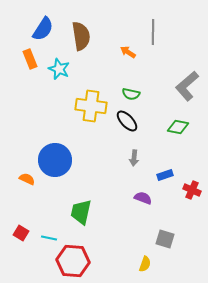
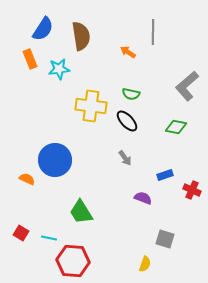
cyan star: rotated 30 degrees counterclockwise
green diamond: moved 2 px left
gray arrow: moved 9 px left; rotated 42 degrees counterclockwise
green trapezoid: rotated 44 degrees counterclockwise
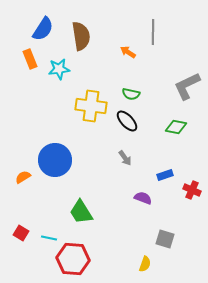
gray L-shape: rotated 16 degrees clockwise
orange semicircle: moved 4 px left, 2 px up; rotated 56 degrees counterclockwise
red hexagon: moved 2 px up
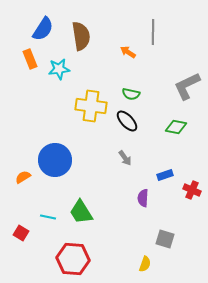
purple semicircle: rotated 108 degrees counterclockwise
cyan line: moved 1 px left, 21 px up
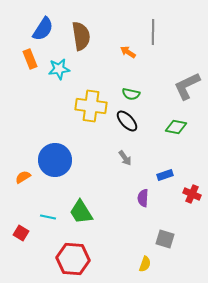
red cross: moved 4 px down
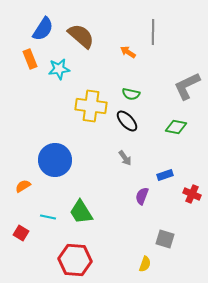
brown semicircle: rotated 40 degrees counterclockwise
orange semicircle: moved 9 px down
purple semicircle: moved 1 px left, 2 px up; rotated 18 degrees clockwise
red hexagon: moved 2 px right, 1 px down
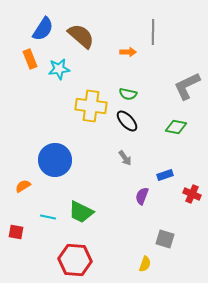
orange arrow: rotated 147 degrees clockwise
green semicircle: moved 3 px left
green trapezoid: rotated 32 degrees counterclockwise
red square: moved 5 px left, 1 px up; rotated 21 degrees counterclockwise
